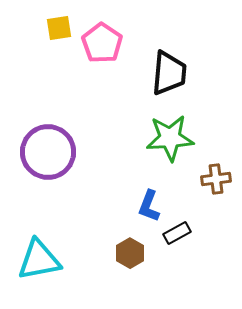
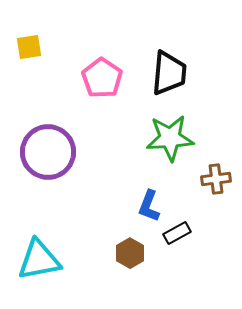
yellow square: moved 30 px left, 19 px down
pink pentagon: moved 35 px down
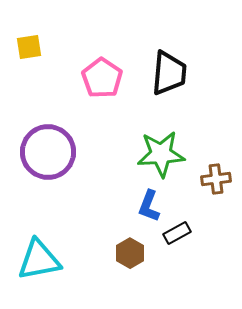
green star: moved 9 px left, 16 px down
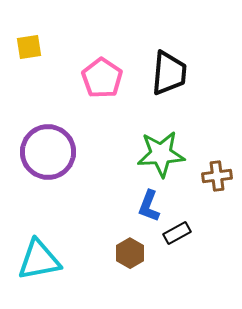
brown cross: moved 1 px right, 3 px up
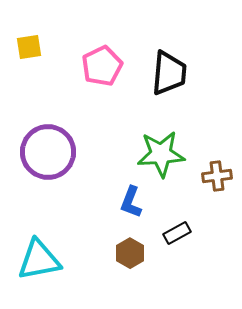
pink pentagon: moved 12 px up; rotated 12 degrees clockwise
blue L-shape: moved 18 px left, 4 px up
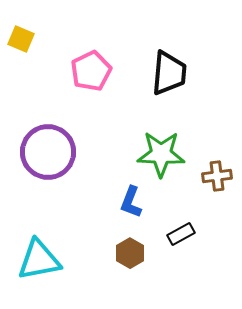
yellow square: moved 8 px left, 8 px up; rotated 32 degrees clockwise
pink pentagon: moved 11 px left, 5 px down
green star: rotated 6 degrees clockwise
black rectangle: moved 4 px right, 1 px down
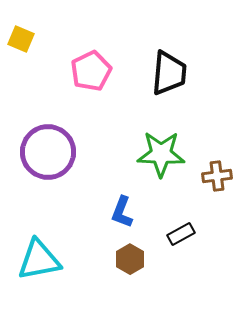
blue L-shape: moved 9 px left, 10 px down
brown hexagon: moved 6 px down
